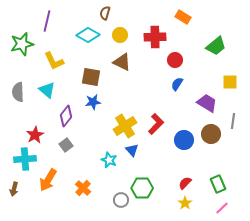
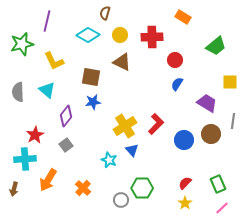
red cross: moved 3 px left
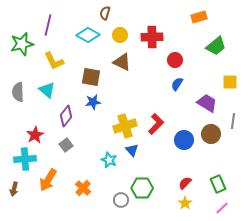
orange rectangle: moved 16 px right; rotated 49 degrees counterclockwise
purple line: moved 1 px right, 4 px down
yellow cross: rotated 15 degrees clockwise
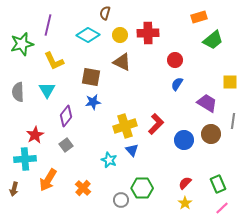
red cross: moved 4 px left, 4 px up
green trapezoid: moved 3 px left, 6 px up
cyan triangle: rotated 18 degrees clockwise
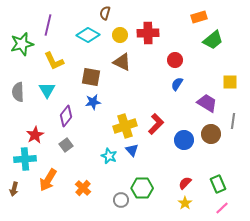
cyan star: moved 4 px up
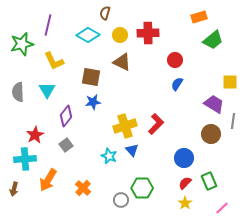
purple trapezoid: moved 7 px right, 1 px down
blue circle: moved 18 px down
green rectangle: moved 9 px left, 3 px up
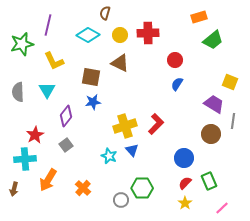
brown triangle: moved 2 px left, 1 px down
yellow square: rotated 21 degrees clockwise
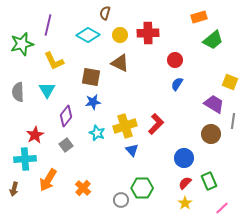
cyan star: moved 12 px left, 23 px up
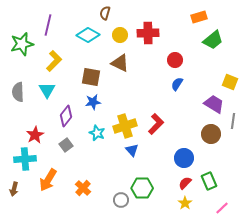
yellow L-shape: rotated 110 degrees counterclockwise
